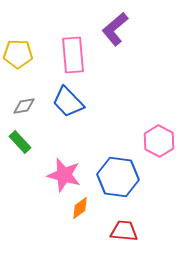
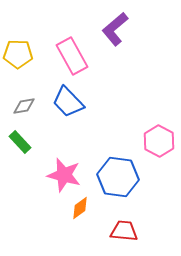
pink rectangle: moved 1 px left, 1 px down; rotated 24 degrees counterclockwise
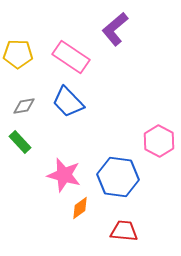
pink rectangle: moved 1 px left, 1 px down; rotated 27 degrees counterclockwise
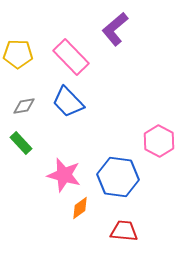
pink rectangle: rotated 12 degrees clockwise
green rectangle: moved 1 px right, 1 px down
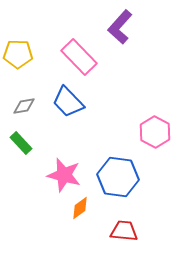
purple L-shape: moved 5 px right, 2 px up; rotated 8 degrees counterclockwise
pink rectangle: moved 8 px right
pink hexagon: moved 4 px left, 9 px up
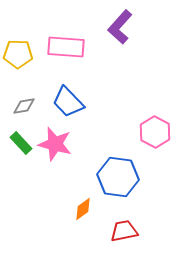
pink rectangle: moved 13 px left, 10 px up; rotated 42 degrees counterclockwise
pink star: moved 9 px left, 31 px up
orange diamond: moved 3 px right, 1 px down
red trapezoid: rotated 16 degrees counterclockwise
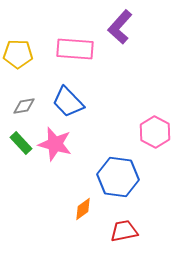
pink rectangle: moved 9 px right, 2 px down
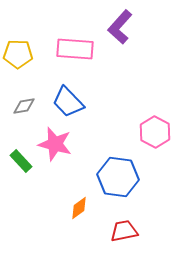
green rectangle: moved 18 px down
orange diamond: moved 4 px left, 1 px up
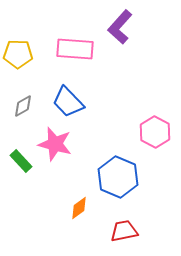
gray diamond: moved 1 px left; rotated 20 degrees counterclockwise
blue hexagon: rotated 15 degrees clockwise
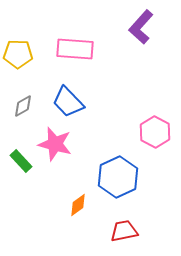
purple L-shape: moved 21 px right
blue hexagon: rotated 12 degrees clockwise
orange diamond: moved 1 px left, 3 px up
